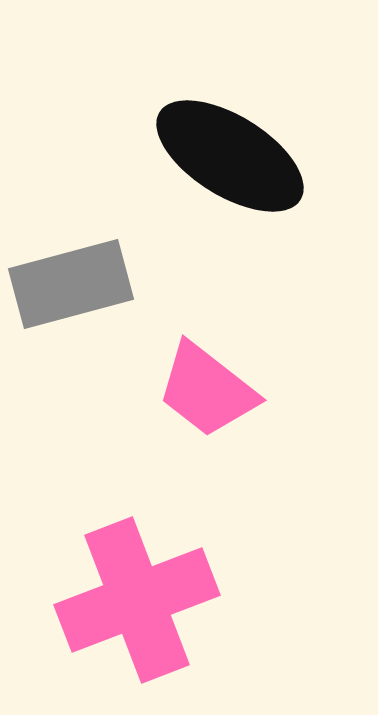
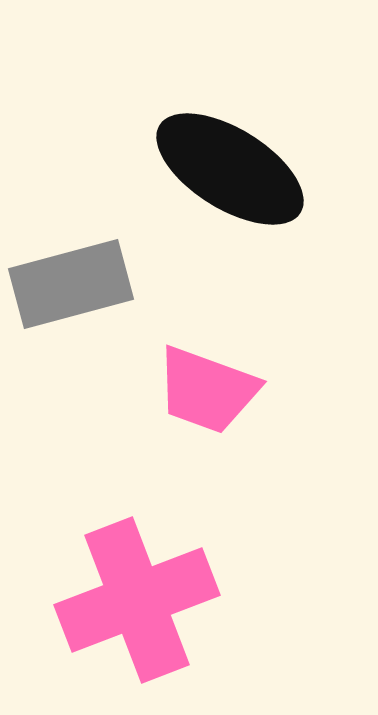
black ellipse: moved 13 px down
pink trapezoid: rotated 18 degrees counterclockwise
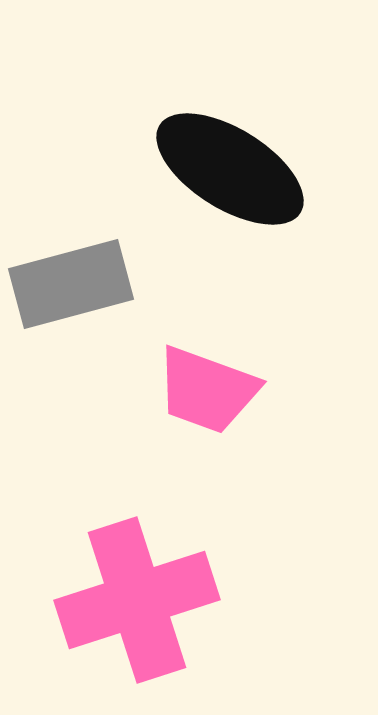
pink cross: rotated 3 degrees clockwise
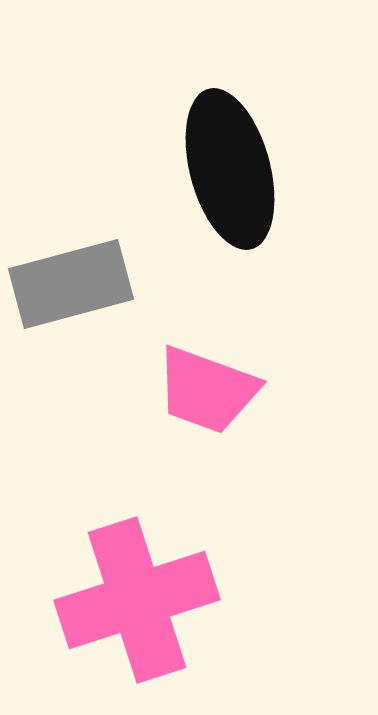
black ellipse: rotated 43 degrees clockwise
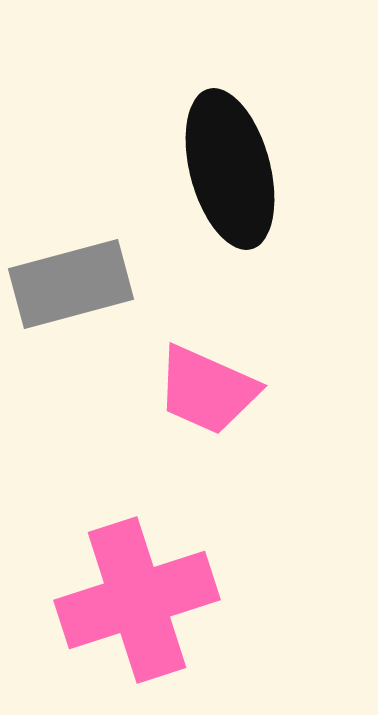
pink trapezoid: rotated 4 degrees clockwise
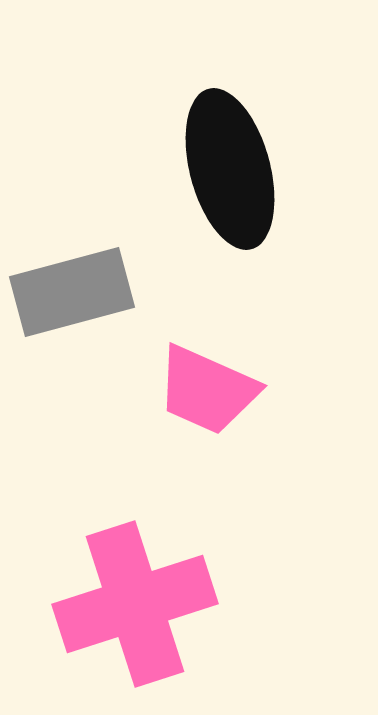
gray rectangle: moved 1 px right, 8 px down
pink cross: moved 2 px left, 4 px down
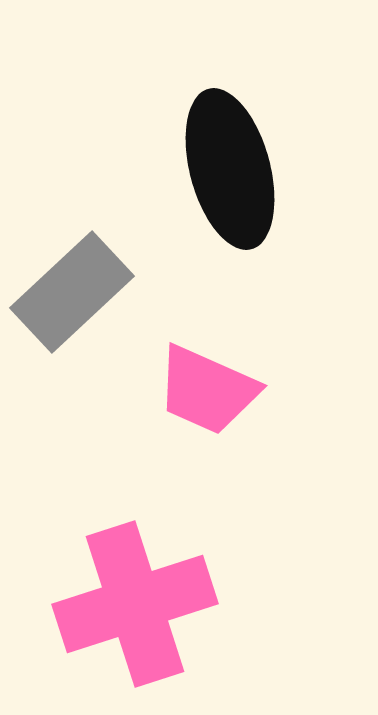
gray rectangle: rotated 28 degrees counterclockwise
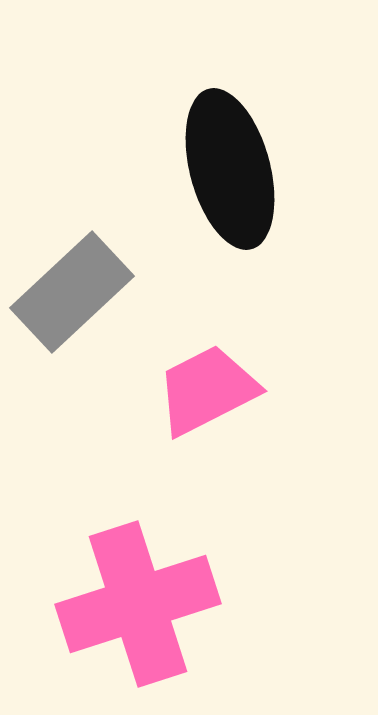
pink trapezoid: rotated 129 degrees clockwise
pink cross: moved 3 px right
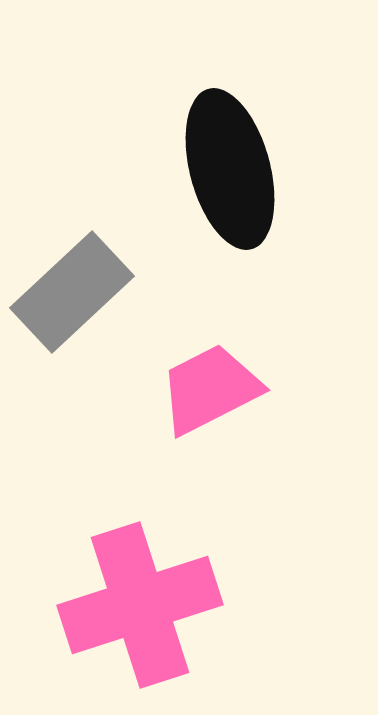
pink trapezoid: moved 3 px right, 1 px up
pink cross: moved 2 px right, 1 px down
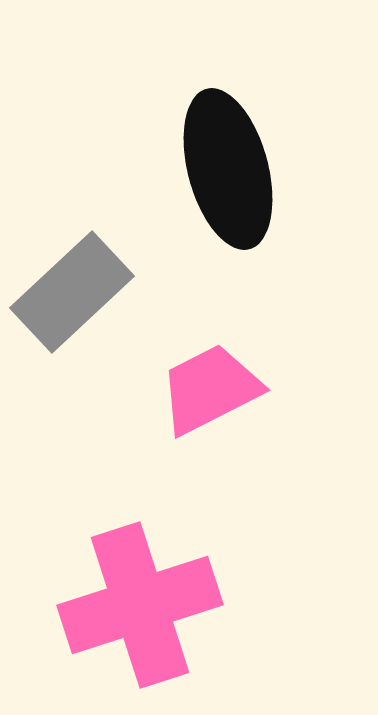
black ellipse: moved 2 px left
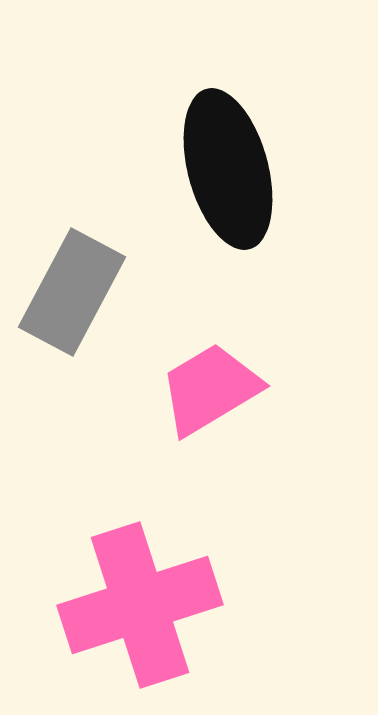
gray rectangle: rotated 19 degrees counterclockwise
pink trapezoid: rotated 4 degrees counterclockwise
